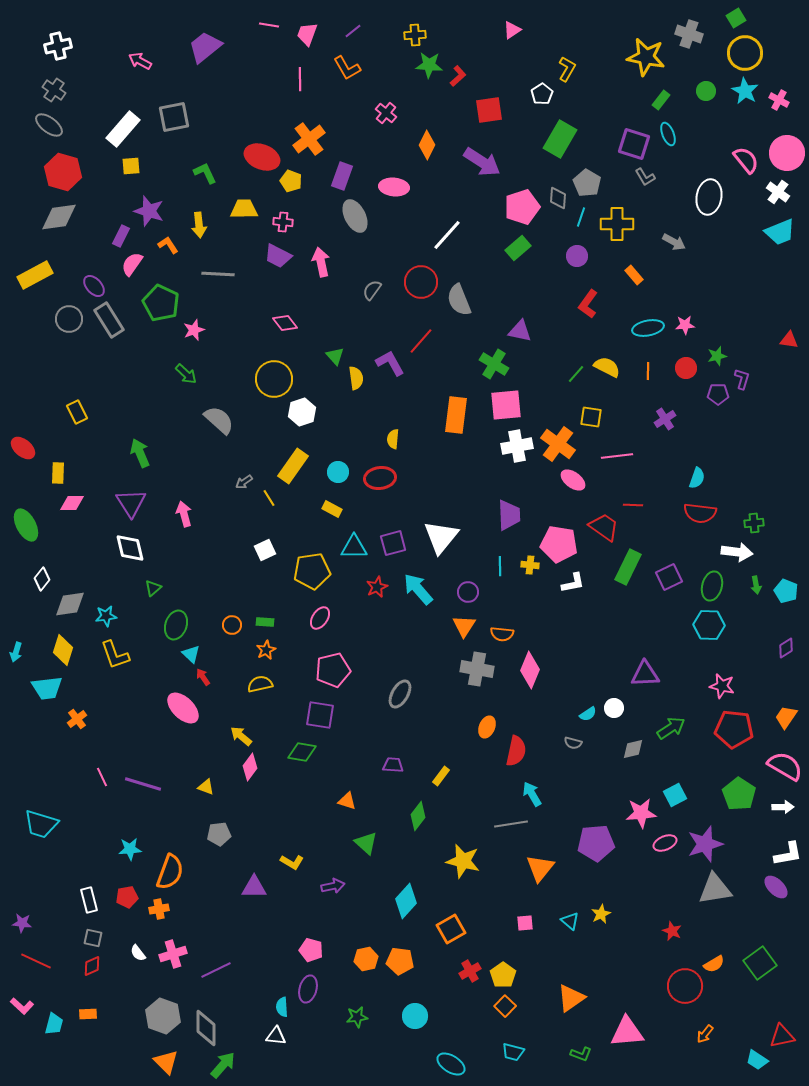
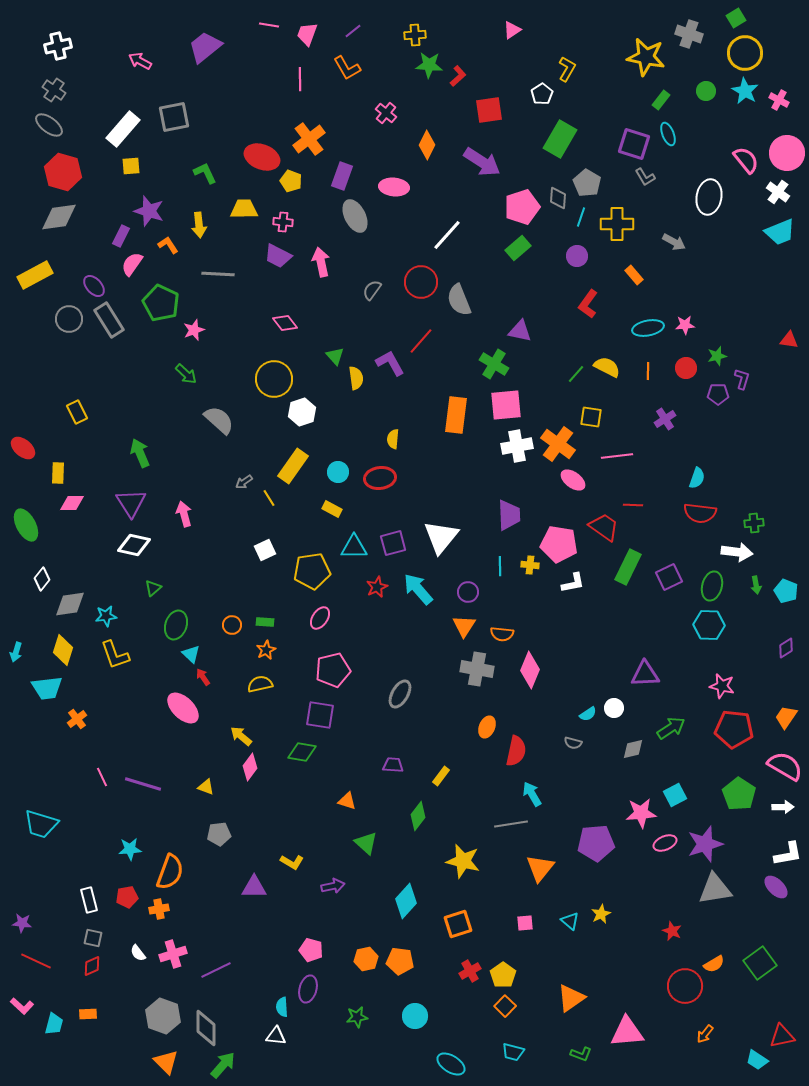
white diamond at (130, 548): moved 4 px right, 3 px up; rotated 64 degrees counterclockwise
orange square at (451, 929): moved 7 px right, 5 px up; rotated 12 degrees clockwise
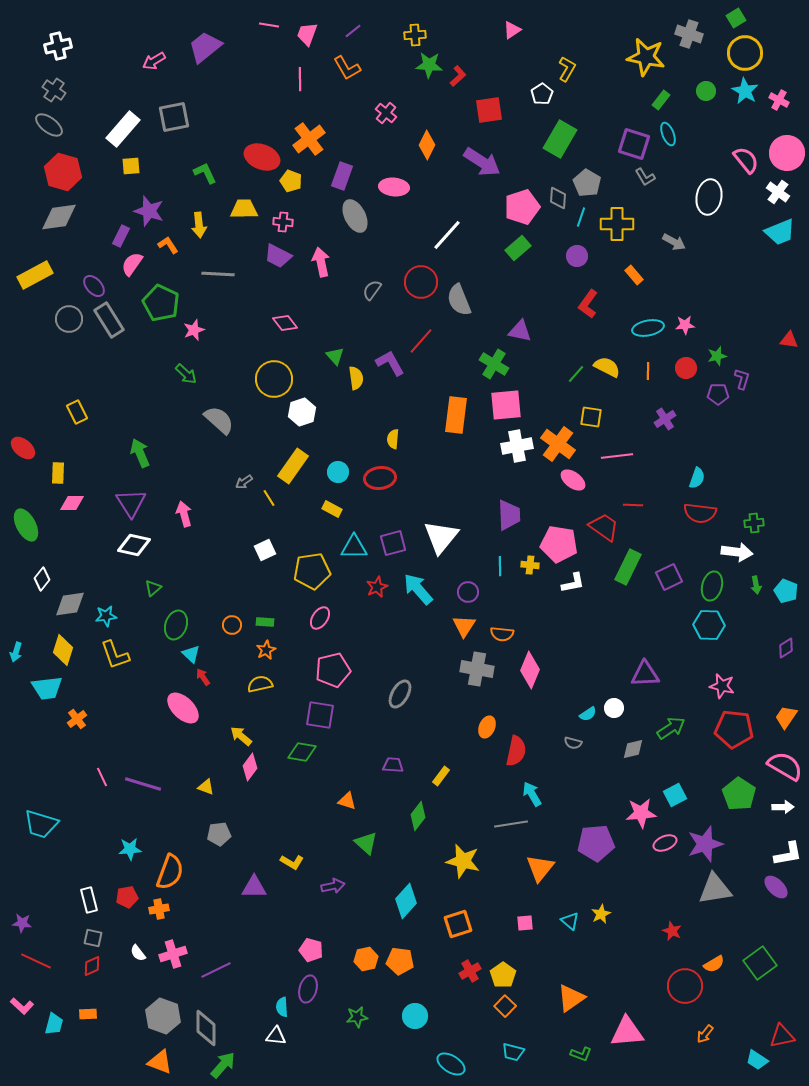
pink arrow at (140, 61): moved 14 px right; rotated 60 degrees counterclockwise
orange triangle at (166, 1062): moved 6 px left; rotated 24 degrees counterclockwise
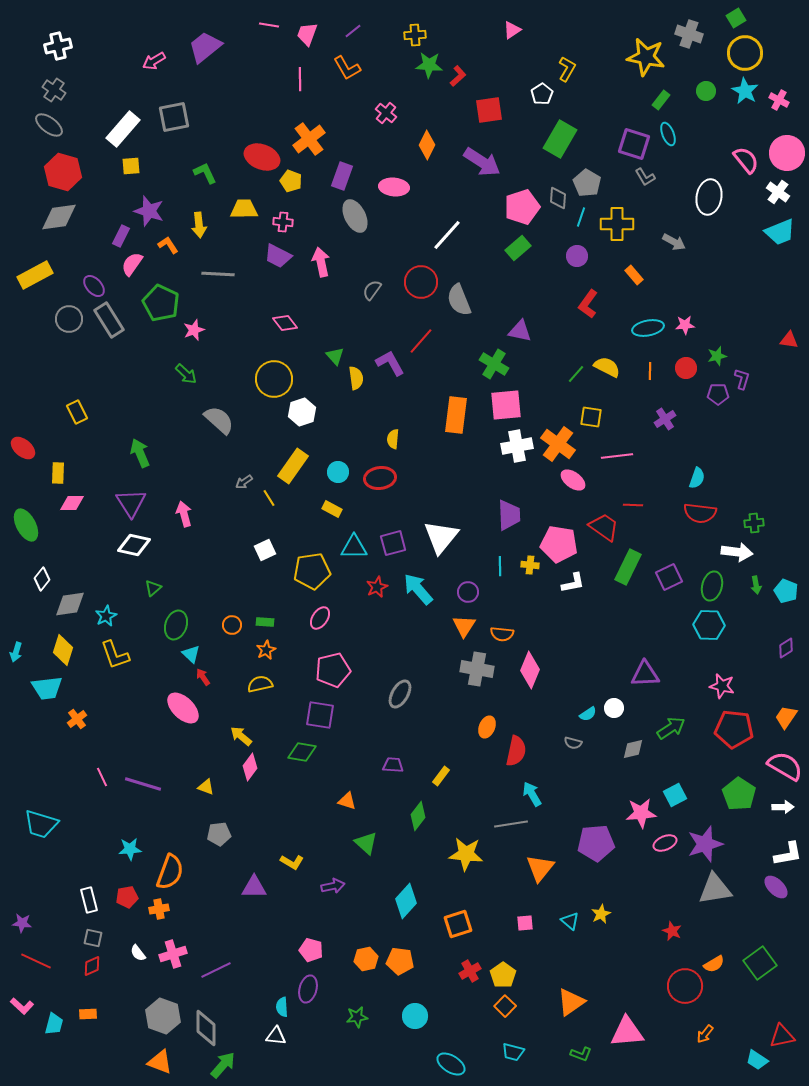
orange line at (648, 371): moved 2 px right
cyan star at (106, 616): rotated 20 degrees counterclockwise
yellow star at (463, 861): moved 3 px right, 7 px up; rotated 8 degrees counterclockwise
orange triangle at (571, 998): moved 4 px down
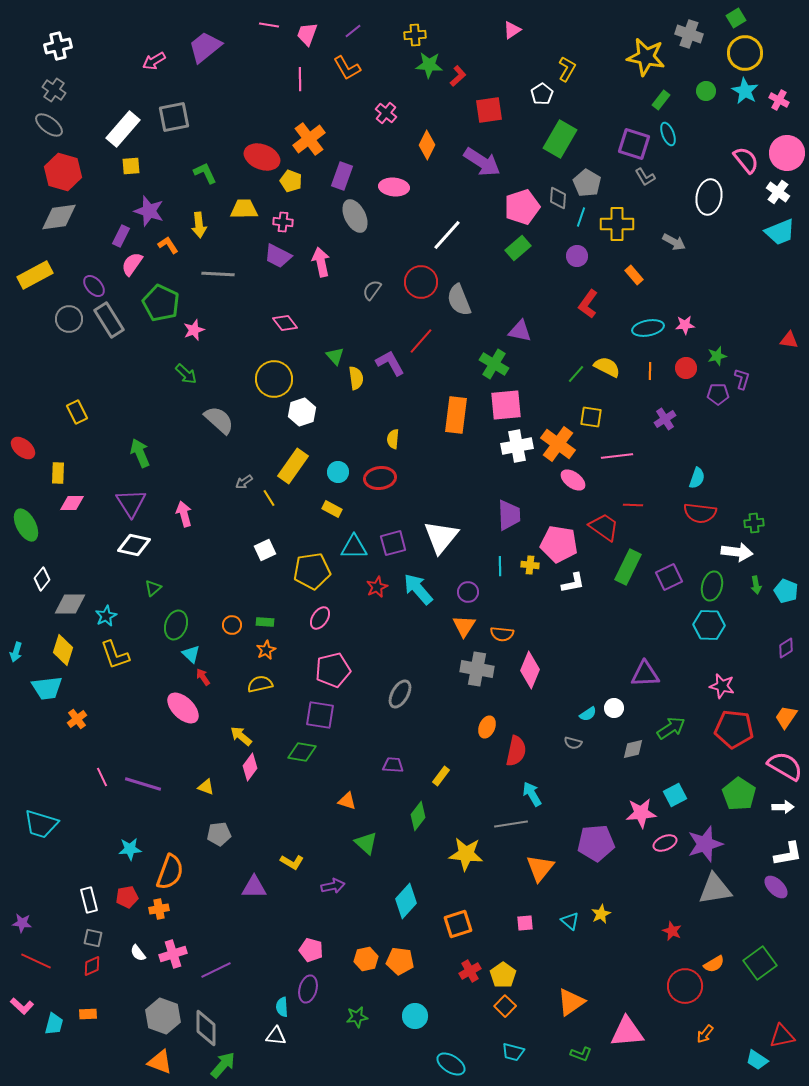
gray diamond at (70, 604): rotated 8 degrees clockwise
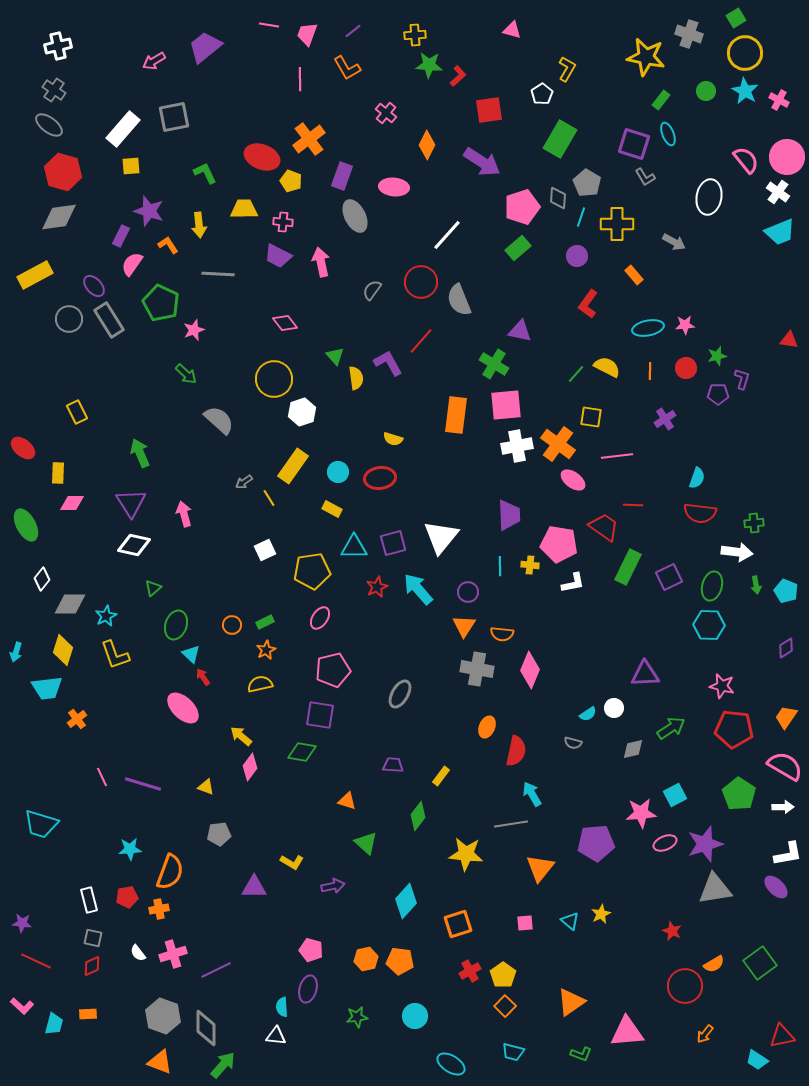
pink triangle at (512, 30): rotated 48 degrees clockwise
pink circle at (787, 153): moved 4 px down
purple L-shape at (390, 363): moved 2 px left
yellow semicircle at (393, 439): rotated 78 degrees counterclockwise
green rectangle at (265, 622): rotated 30 degrees counterclockwise
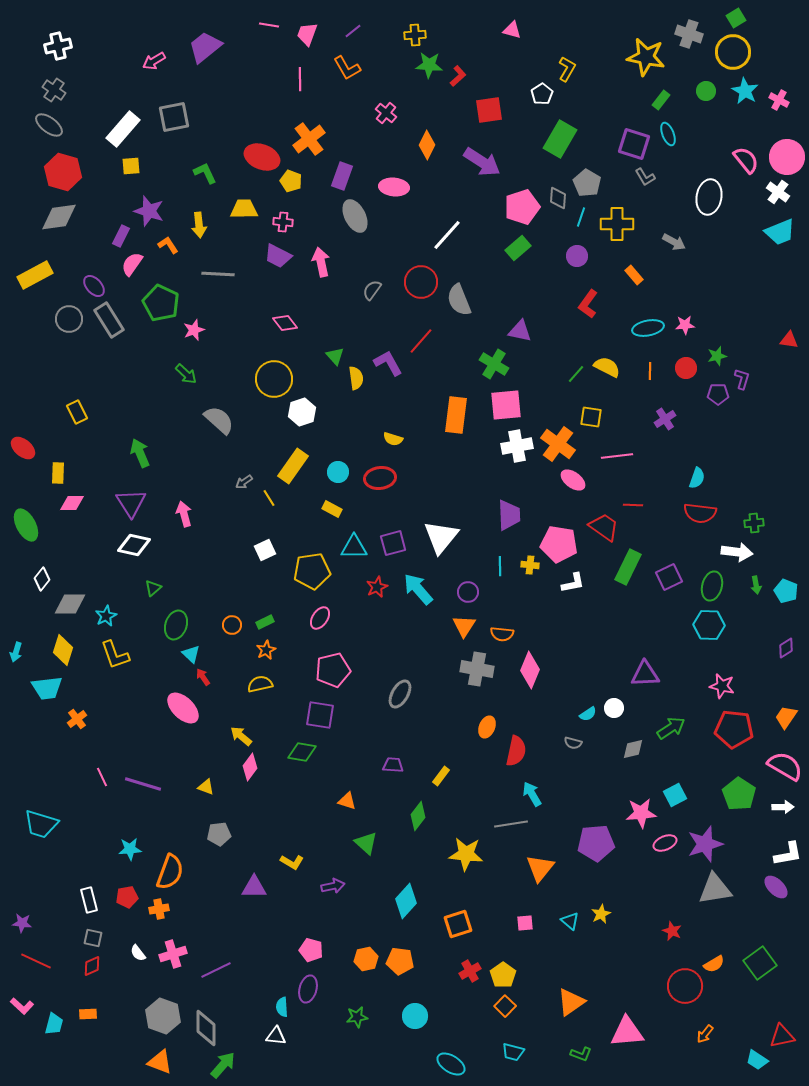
yellow circle at (745, 53): moved 12 px left, 1 px up
